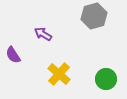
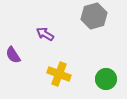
purple arrow: moved 2 px right
yellow cross: rotated 20 degrees counterclockwise
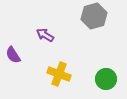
purple arrow: moved 1 px down
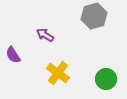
yellow cross: moved 1 px left, 1 px up; rotated 15 degrees clockwise
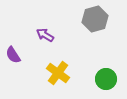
gray hexagon: moved 1 px right, 3 px down
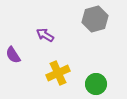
yellow cross: rotated 30 degrees clockwise
green circle: moved 10 px left, 5 px down
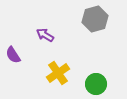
yellow cross: rotated 10 degrees counterclockwise
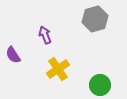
purple arrow: rotated 36 degrees clockwise
yellow cross: moved 4 px up
green circle: moved 4 px right, 1 px down
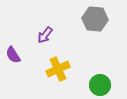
gray hexagon: rotated 20 degrees clockwise
purple arrow: rotated 120 degrees counterclockwise
yellow cross: rotated 10 degrees clockwise
